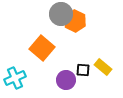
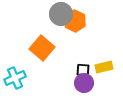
yellow rectangle: moved 1 px right; rotated 54 degrees counterclockwise
purple circle: moved 18 px right, 3 px down
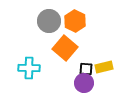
gray circle: moved 12 px left, 7 px down
orange square: moved 23 px right
black square: moved 3 px right, 1 px up
cyan cross: moved 14 px right, 10 px up; rotated 25 degrees clockwise
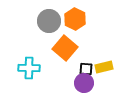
orange hexagon: moved 2 px up
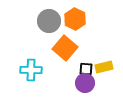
cyan cross: moved 2 px right, 2 px down
purple circle: moved 1 px right
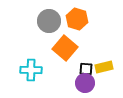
orange hexagon: moved 2 px right; rotated 10 degrees counterclockwise
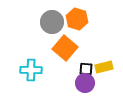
gray circle: moved 3 px right, 1 px down
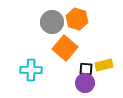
yellow rectangle: moved 2 px up
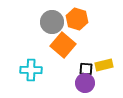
orange square: moved 2 px left, 3 px up
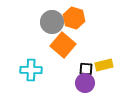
orange hexagon: moved 3 px left, 1 px up
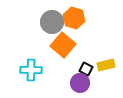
yellow rectangle: moved 2 px right
black square: rotated 24 degrees clockwise
purple circle: moved 5 px left
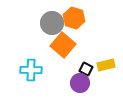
gray circle: moved 1 px down
